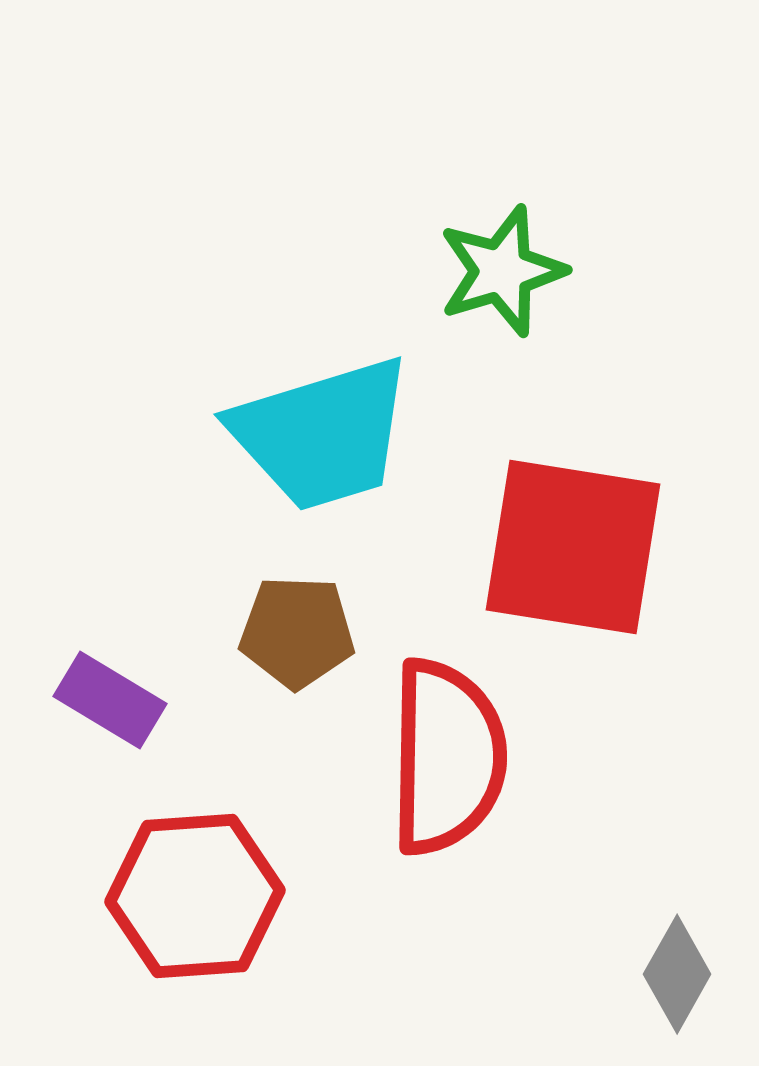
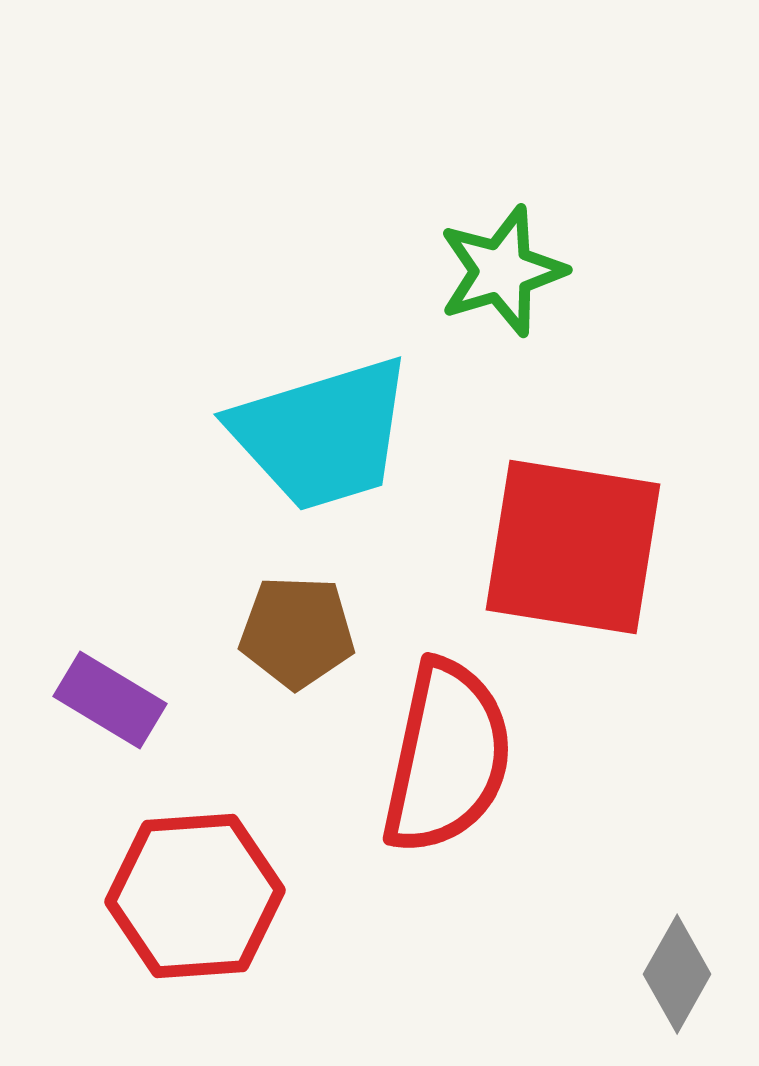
red semicircle: rotated 11 degrees clockwise
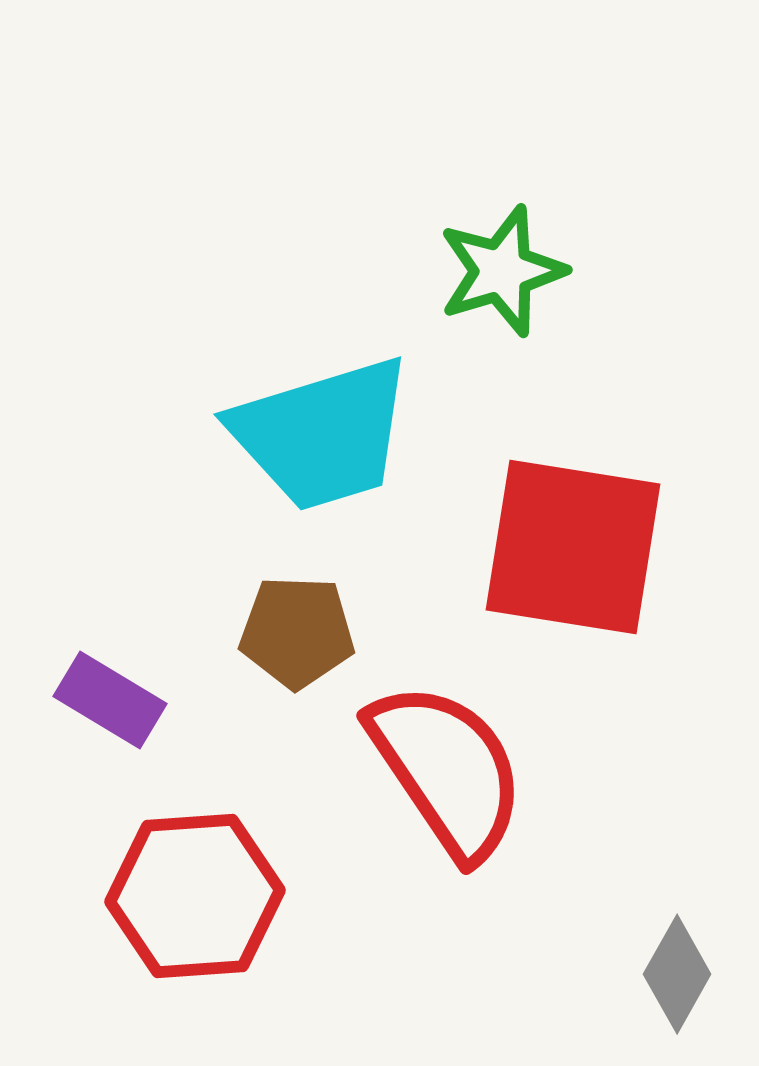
red semicircle: moved 13 px down; rotated 46 degrees counterclockwise
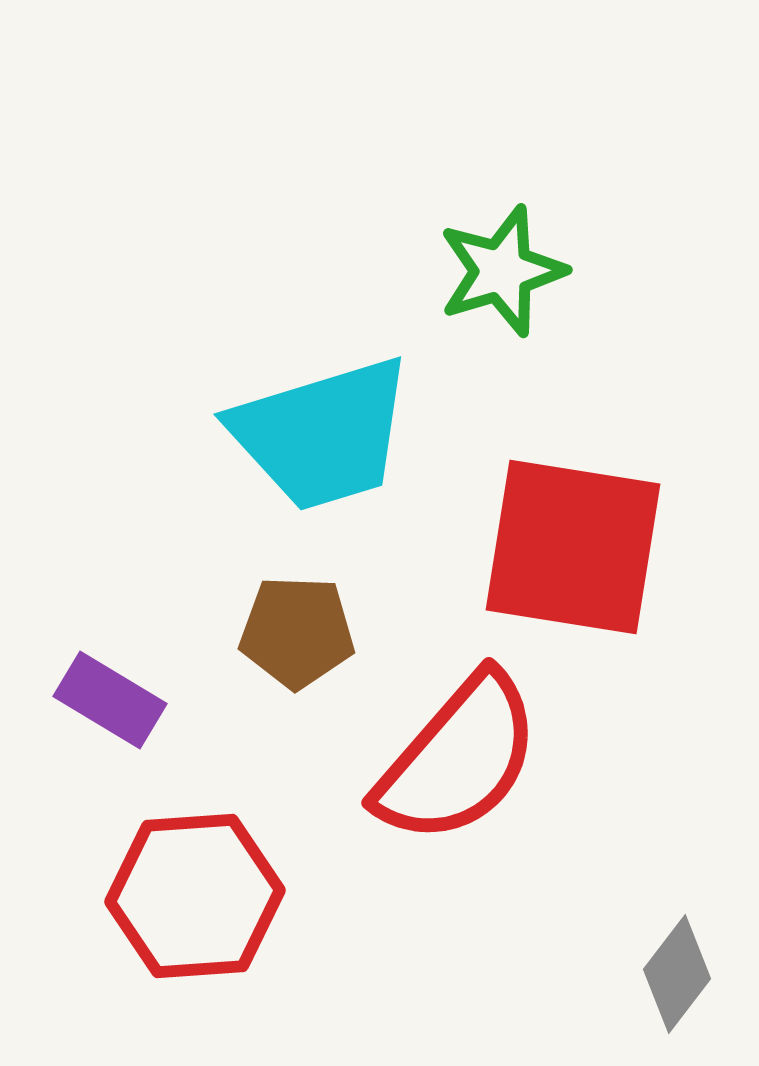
red semicircle: moved 11 px right, 11 px up; rotated 75 degrees clockwise
gray diamond: rotated 8 degrees clockwise
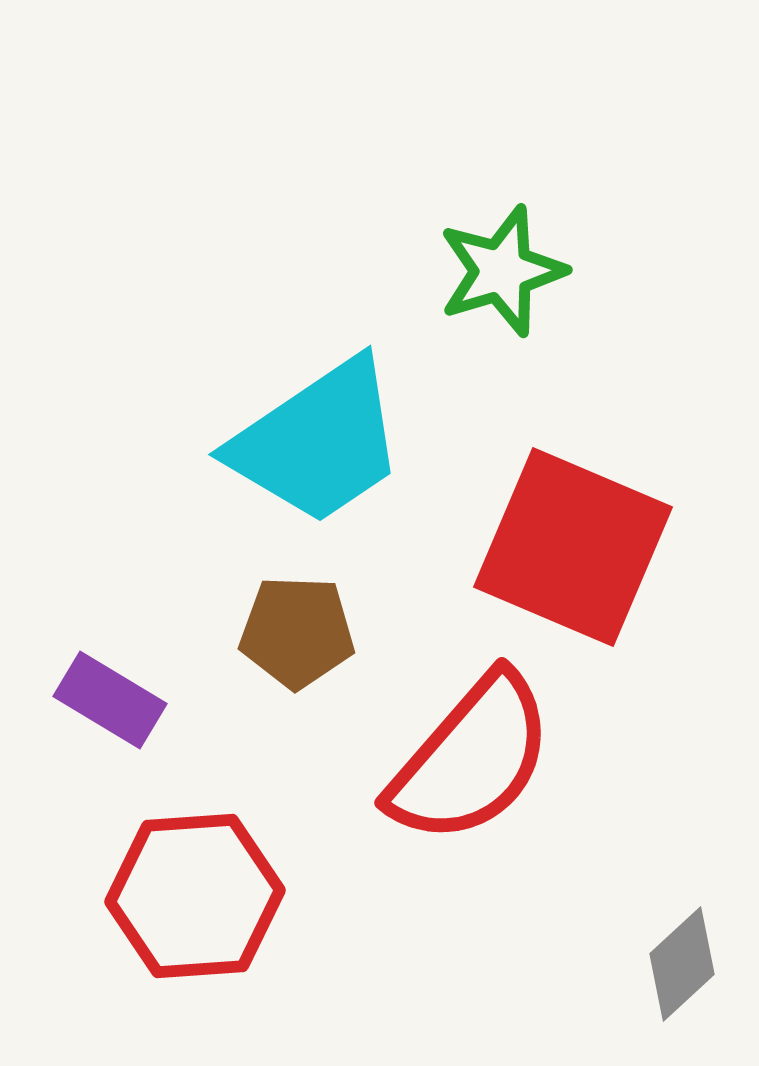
cyan trapezoid: moved 4 px left, 8 px down; rotated 17 degrees counterclockwise
red square: rotated 14 degrees clockwise
red semicircle: moved 13 px right
gray diamond: moved 5 px right, 10 px up; rotated 10 degrees clockwise
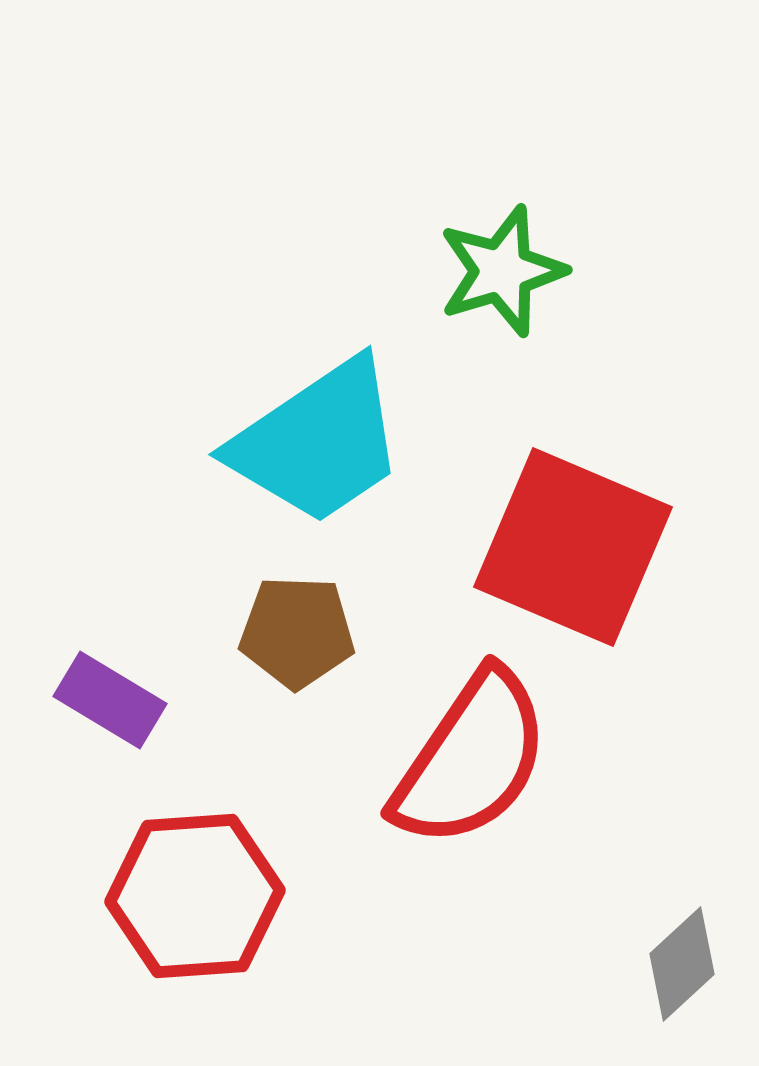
red semicircle: rotated 7 degrees counterclockwise
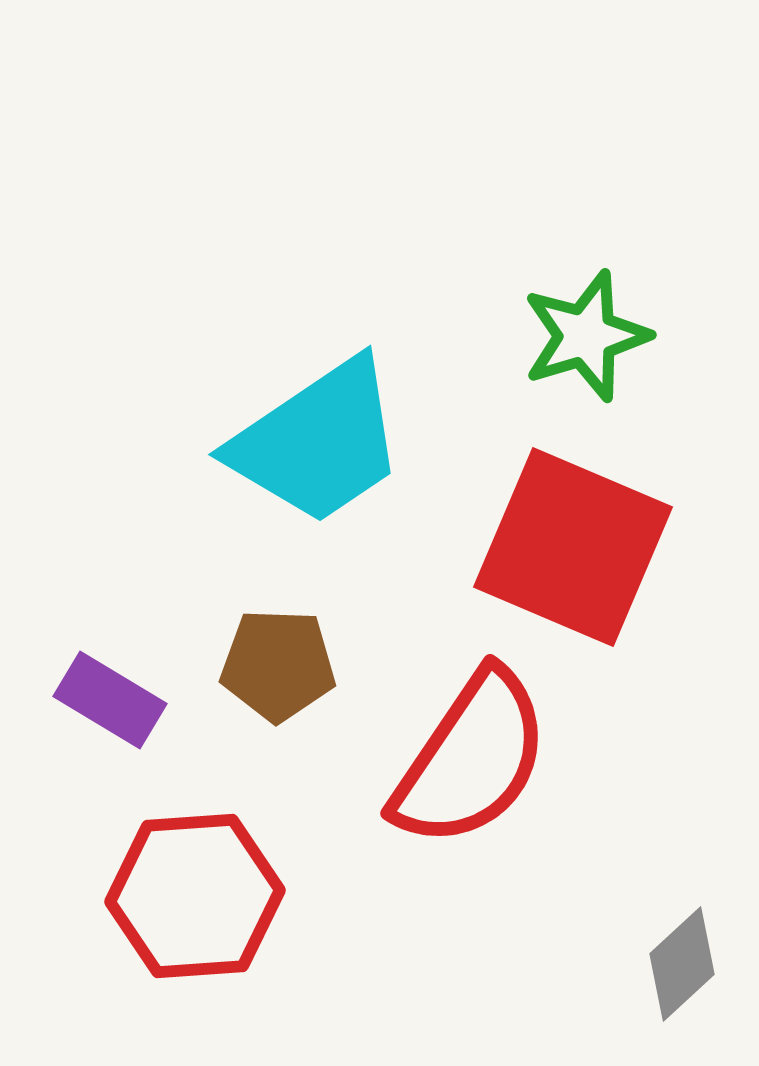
green star: moved 84 px right, 65 px down
brown pentagon: moved 19 px left, 33 px down
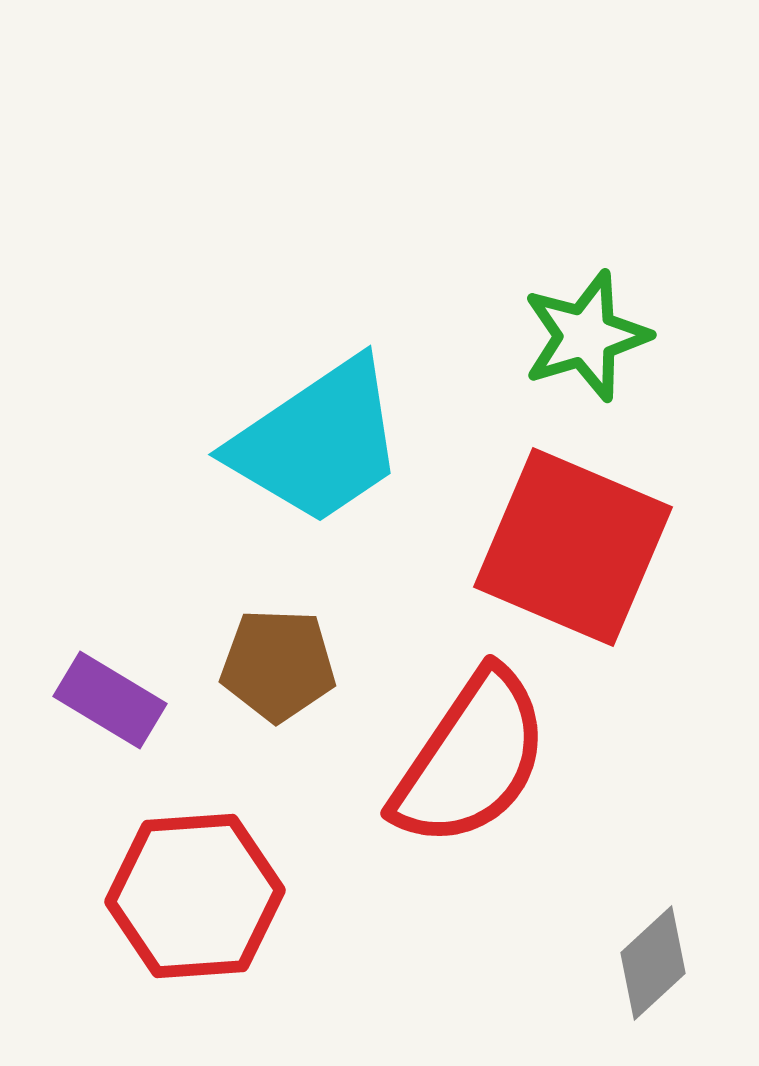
gray diamond: moved 29 px left, 1 px up
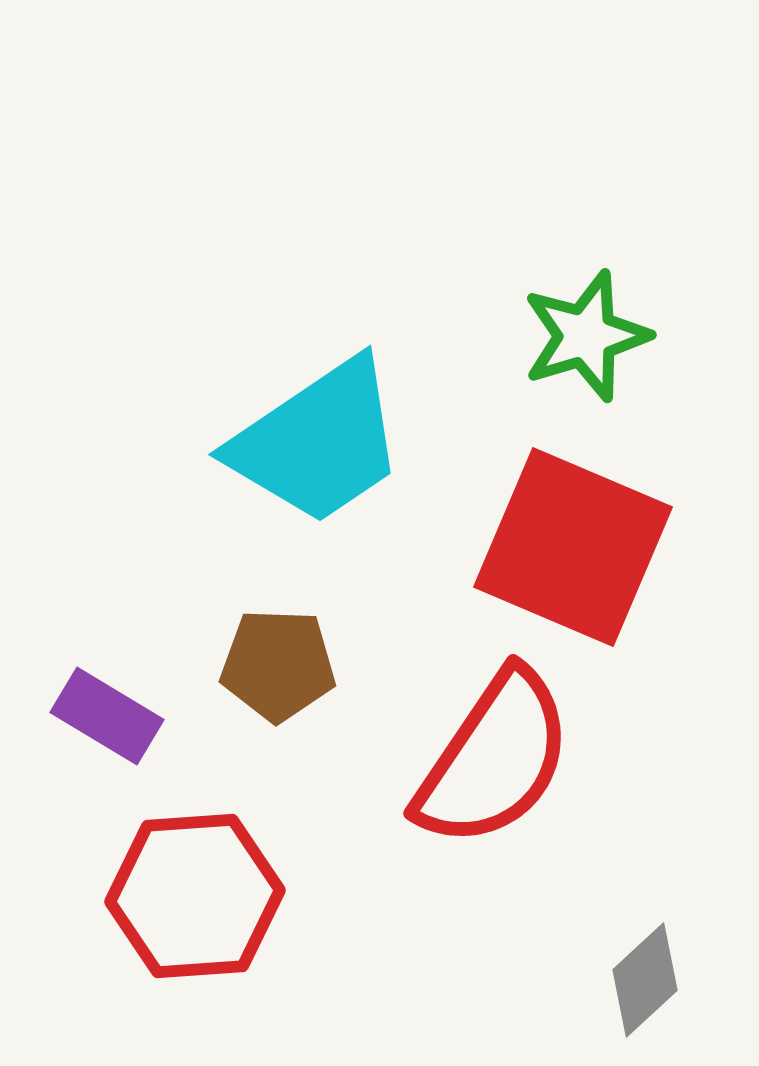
purple rectangle: moved 3 px left, 16 px down
red semicircle: moved 23 px right
gray diamond: moved 8 px left, 17 px down
